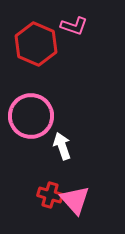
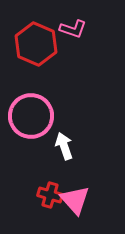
pink L-shape: moved 1 px left, 3 px down
white arrow: moved 2 px right
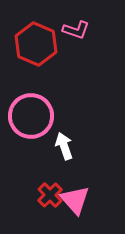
pink L-shape: moved 3 px right, 1 px down
red cross: rotated 30 degrees clockwise
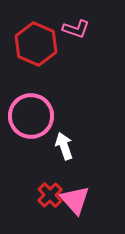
pink L-shape: moved 1 px up
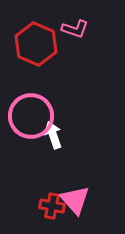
pink L-shape: moved 1 px left
white arrow: moved 11 px left, 11 px up
red cross: moved 2 px right, 11 px down; rotated 35 degrees counterclockwise
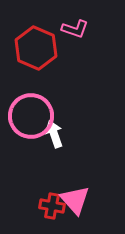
red hexagon: moved 4 px down
white arrow: moved 1 px right, 1 px up
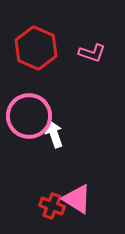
pink L-shape: moved 17 px right, 24 px down
pink circle: moved 2 px left
pink triangle: moved 2 px right, 1 px up; rotated 16 degrees counterclockwise
red cross: rotated 10 degrees clockwise
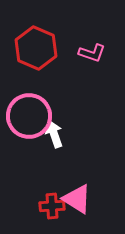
red cross: rotated 25 degrees counterclockwise
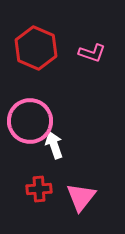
pink circle: moved 1 px right, 5 px down
white arrow: moved 11 px down
pink triangle: moved 4 px right, 2 px up; rotated 36 degrees clockwise
red cross: moved 13 px left, 17 px up
